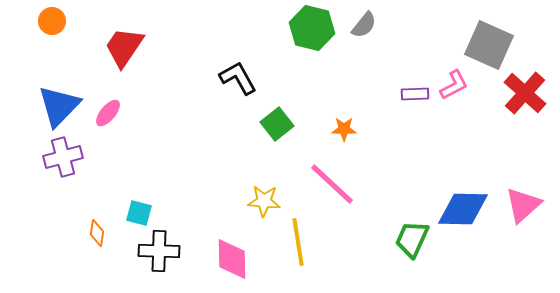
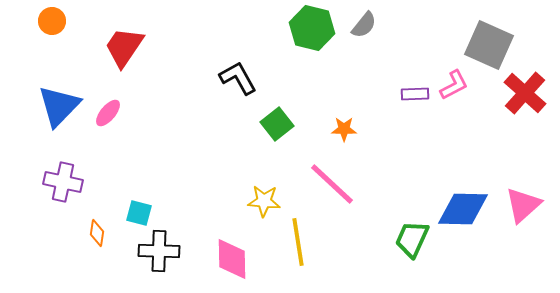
purple cross: moved 25 px down; rotated 27 degrees clockwise
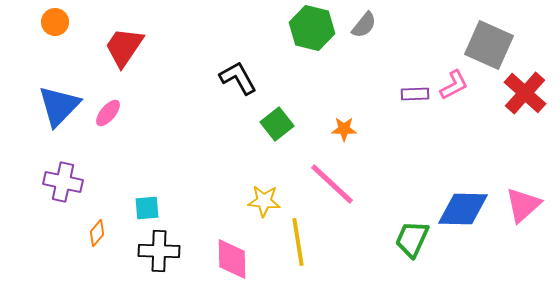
orange circle: moved 3 px right, 1 px down
cyan square: moved 8 px right, 5 px up; rotated 20 degrees counterclockwise
orange diamond: rotated 32 degrees clockwise
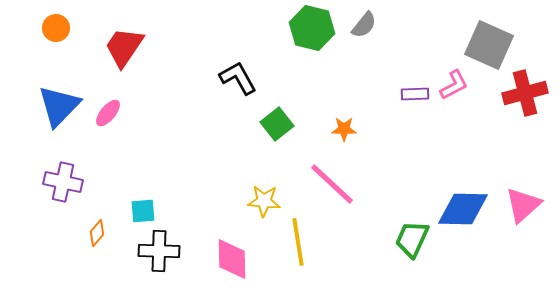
orange circle: moved 1 px right, 6 px down
red cross: rotated 33 degrees clockwise
cyan square: moved 4 px left, 3 px down
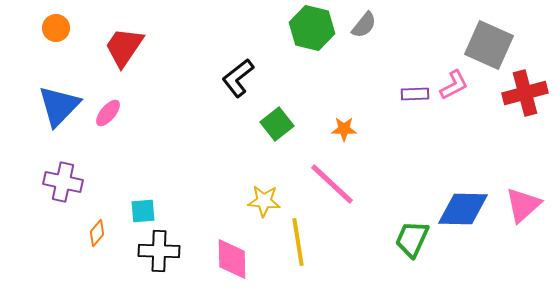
black L-shape: rotated 99 degrees counterclockwise
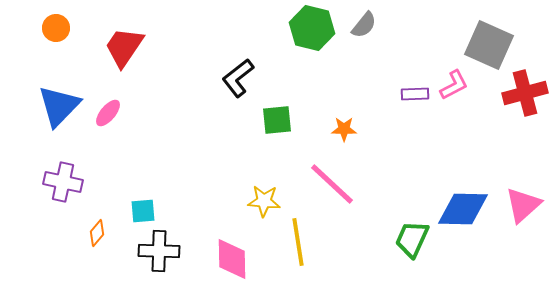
green square: moved 4 px up; rotated 32 degrees clockwise
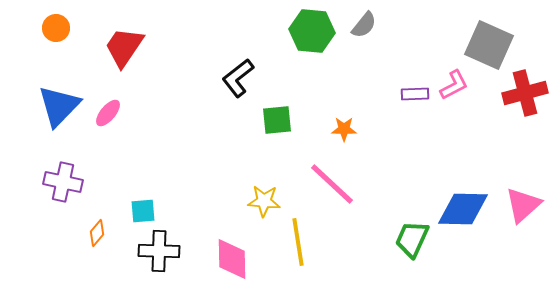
green hexagon: moved 3 px down; rotated 9 degrees counterclockwise
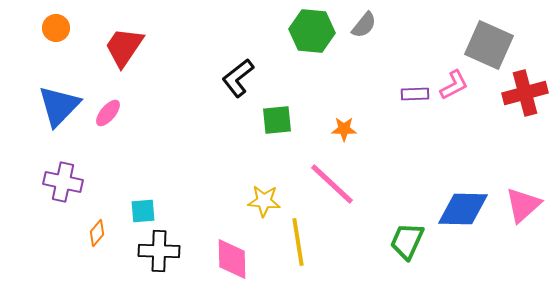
green trapezoid: moved 5 px left, 2 px down
